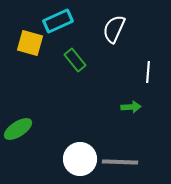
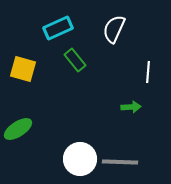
cyan rectangle: moved 7 px down
yellow square: moved 7 px left, 26 px down
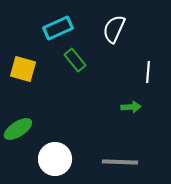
white circle: moved 25 px left
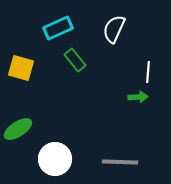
yellow square: moved 2 px left, 1 px up
green arrow: moved 7 px right, 10 px up
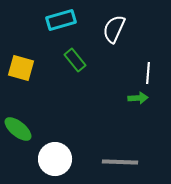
cyan rectangle: moved 3 px right, 8 px up; rotated 8 degrees clockwise
white line: moved 1 px down
green arrow: moved 1 px down
green ellipse: rotated 72 degrees clockwise
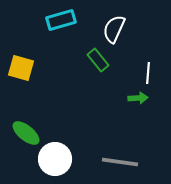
green rectangle: moved 23 px right
green ellipse: moved 8 px right, 4 px down
gray line: rotated 6 degrees clockwise
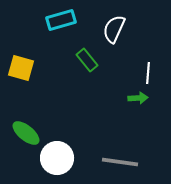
green rectangle: moved 11 px left
white circle: moved 2 px right, 1 px up
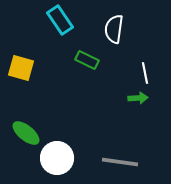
cyan rectangle: moved 1 px left; rotated 72 degrees clockwise
white semicircle: rotated 16 degrees counterclockwise
green rectangle: rotated 25 degrees counterclockwise
white line: moved 3 px left; rotated 15 degrees counterclockwise
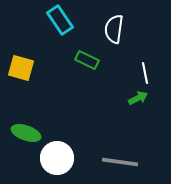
green arrow: rotated 24 degrees counterclockwise
green ellipse: rotated 20 degrees counterclockwise
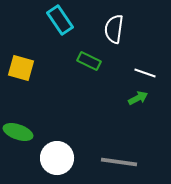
green rectangle: moved 2 px right, 1 px down
white line: rotated 60 degrees counterclockwise
green ellipse: moved 8 px left, 1 px up
gray line: moved 1 px left
